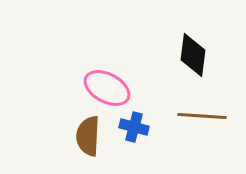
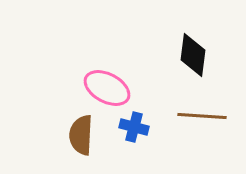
brown semicircle: moved 7 px left, 1 px up
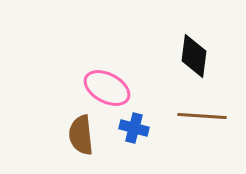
black diamond: moved 1 px right, 1 px down
blue cross: moved 1 px down
brown semicircle: rotated 9 degrees counterclockwise
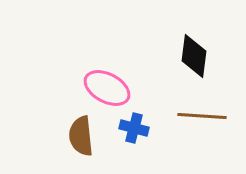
brown semicircle: moved 1 px down
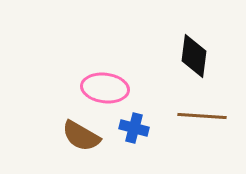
pink ellipse: moved 2 px left; rotated 21 degrees counterclockwise
brown semicircle: rotated 54 degrees counterclockwise
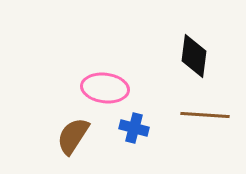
brown line: moved 3 px right, 1 px up
brown semicircle: moved 8 px left; rotated 93 degrees clockwise
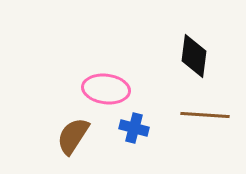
pink ellipse: moved 1 px right, 1 px down
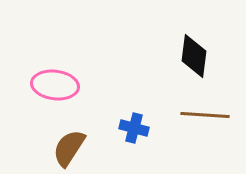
pink ellipse: moved 51 px left, 4 px up
brown semicircle: moved 4 px left, 12 px down
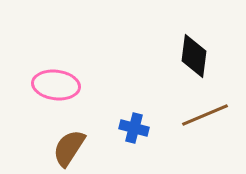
pink ellipse: moved 1 px right
brown line: rotated 27 degrees counterclockwise
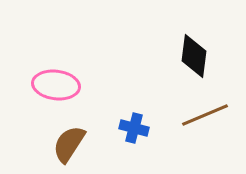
brown semicircle: moved 4 px up
